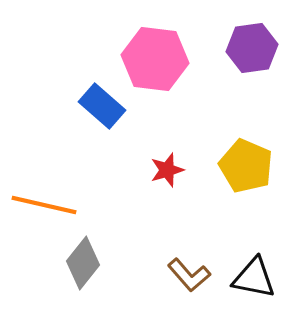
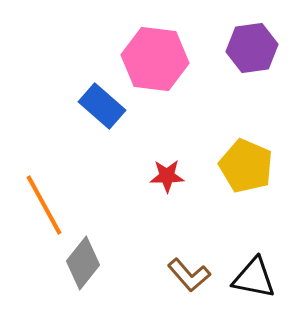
red star: moved 6 px down; rotated 16 degrees clockwise
orange line: rotated 48 degrees clockwise
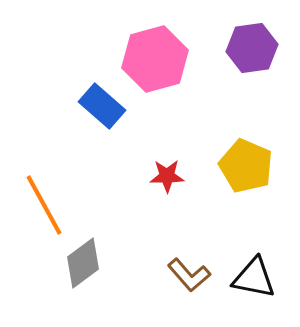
pink hexagon: rotated 22 degrees counterclockwise
gray diamond: rotated 15 degrees clockwise
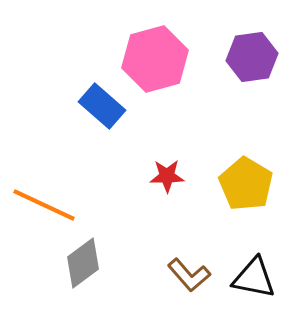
purple hexagon: moved 9 px down
yellow pentagon: moved 18 px down; rotated 8 degrees clockwise
orange line: rotated 36 degrees counterclockwise
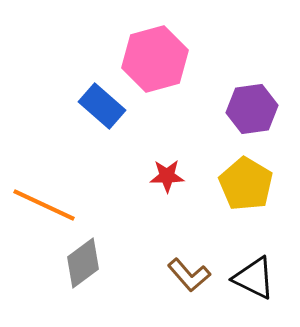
purple hexagon: moved 52 px down
black triangle: rotated 15 degrees clockwise
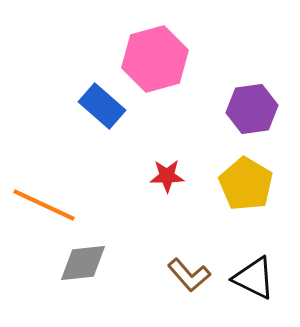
gray diamond: rotated 30 degrees clockwise
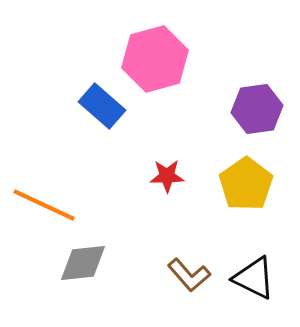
purple hexagon: moved 5 px right
yellow pentagon: rotated 6 degrees clockwise
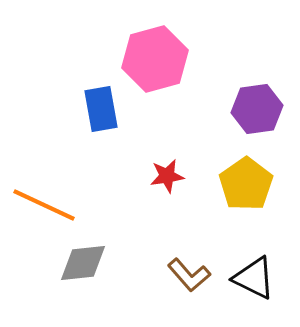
blue rectangle: moved 1 px left, 3 px down; rotated 39 degrees clockwise
red star: rotated 8 degrees counterclockwise
